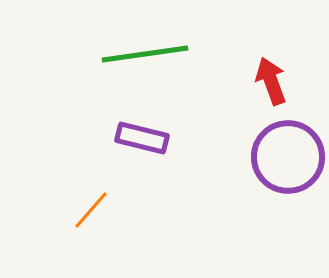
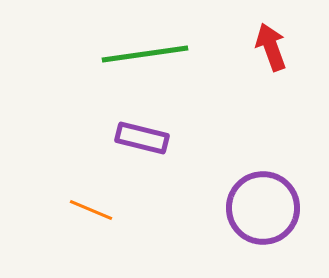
red arrow: moved 34 px up
purple circle: moved 25 px left, 51 px down
orange line: rotated 72 degrees clockwise
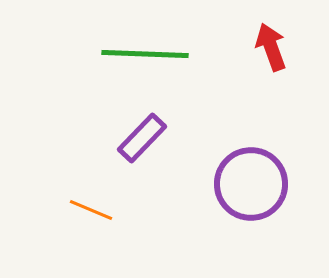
green line: rotated 10 degrees clockwise
purple rectangle: rotated 60 degrees counterclockwise
purple circle: moved 12 px left, 24 px up
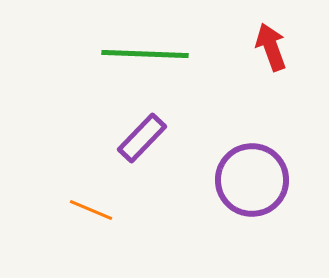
purple circle: moved 1 px right, 4 px up
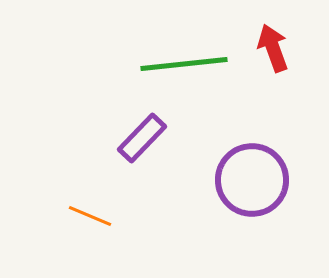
red arrow: moved 2 px right, 1 px down
green line: moved 39 px right, 10 px down; rotated 8 degrees counterclockwise
orange line: moved 1 px left, 6 px down
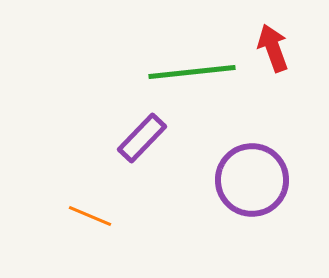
green line: moved 8 px right, 8 px down
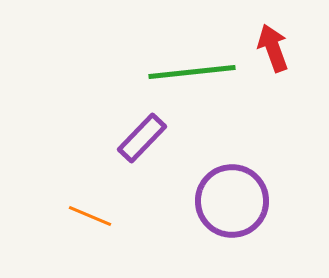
purple circle: moved 20 px left, 21 px down
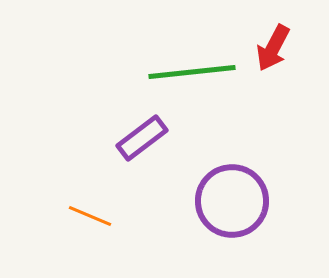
red arrow: rotated 132 degrees counterclockwise
purple rectangle: rotated 9 degrees clockwise
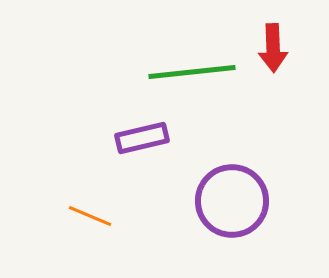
red arrow: rotated 30 degrees counterclockwise
purple rectangle: rotated 24 degrees clockwise
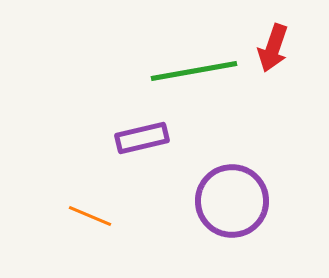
red arrow: rotated 21 degrees clockwise
green line: moved 2 px right, 1 px up; rotated 4 degrees counterclockwise
